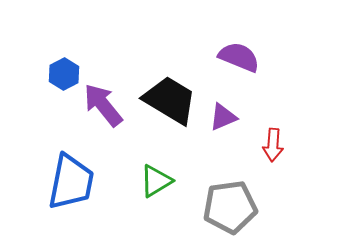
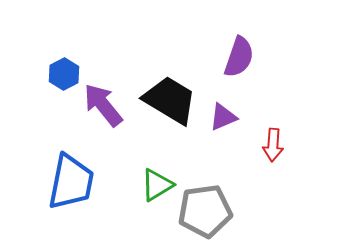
purple semicircle: rotated 87 degrees clockwise
green triangle: moved 1 px right, 4 px down
gray pentagon: moved 25 px left, 4 px down
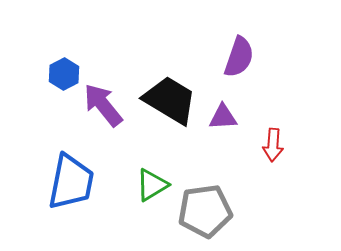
purple triangle: rotated 20 degrees clockwise
green triangle: moved 5 px left
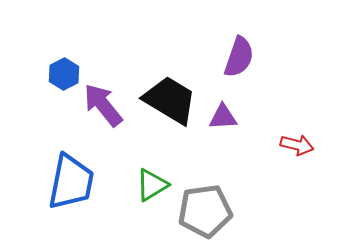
red arrow: moved 24 px right; rotated 80 degrees counterclockwise
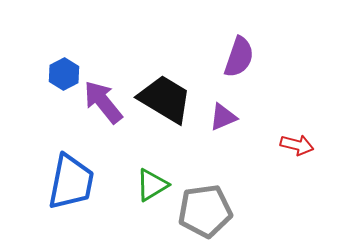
black trapezoid: moved 5 px left, 1 px up
purple arrow: moved 3 px up
purple triangle: rotated 20 degrees counterclockwise
